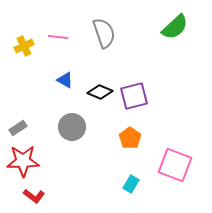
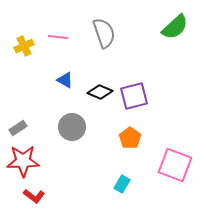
cyan rectangle: moved 9 px left
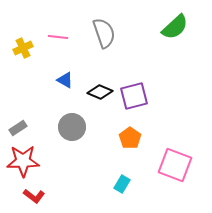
yellow cross: moved 1 px left, 2 px down
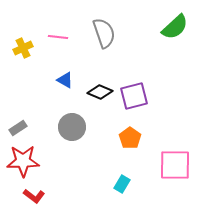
pink square: rotated 20 degrees counterclockwise
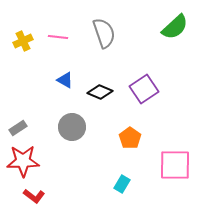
yellow cross: moved 7 px up
purple square: moved 10 px right, 7 px up; rotated 20 degrees counterclockwise
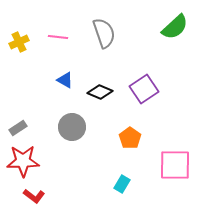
yellow cross: moved 4 px left, 1 px down
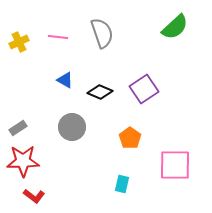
gray semicircle: moved 2 px left
cyan rectangle: rotated 18 degrees counterclockwise
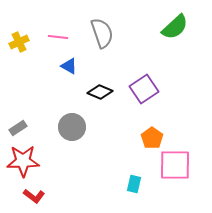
blue triangle: moved 4 px right, 14 px up
orange pentagon: moved 22 px right
cyan rectangle: moved 12 px right
